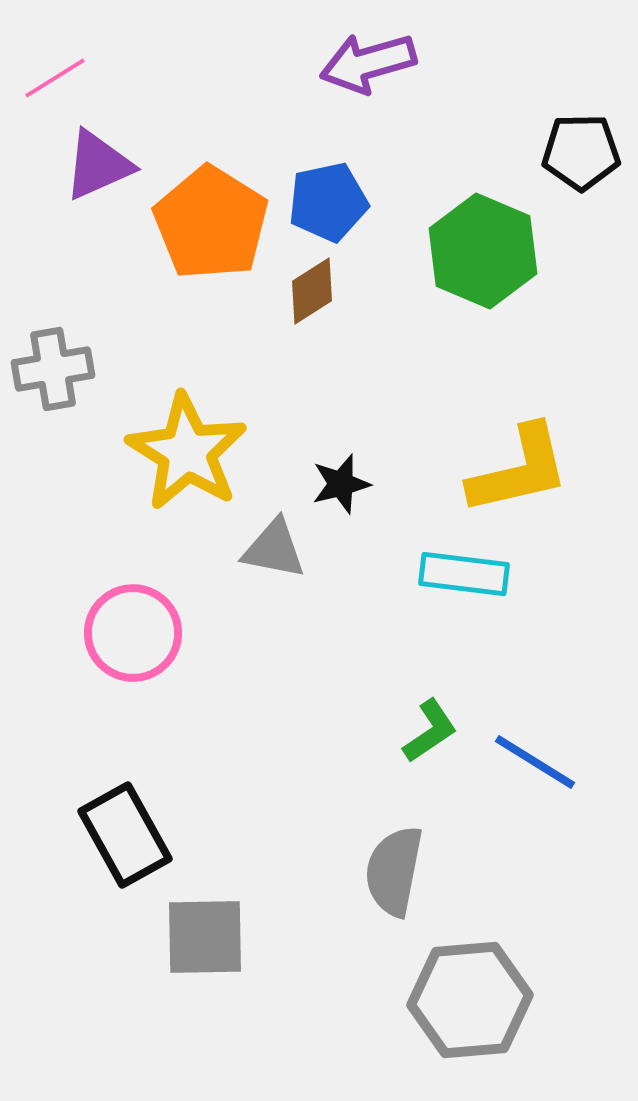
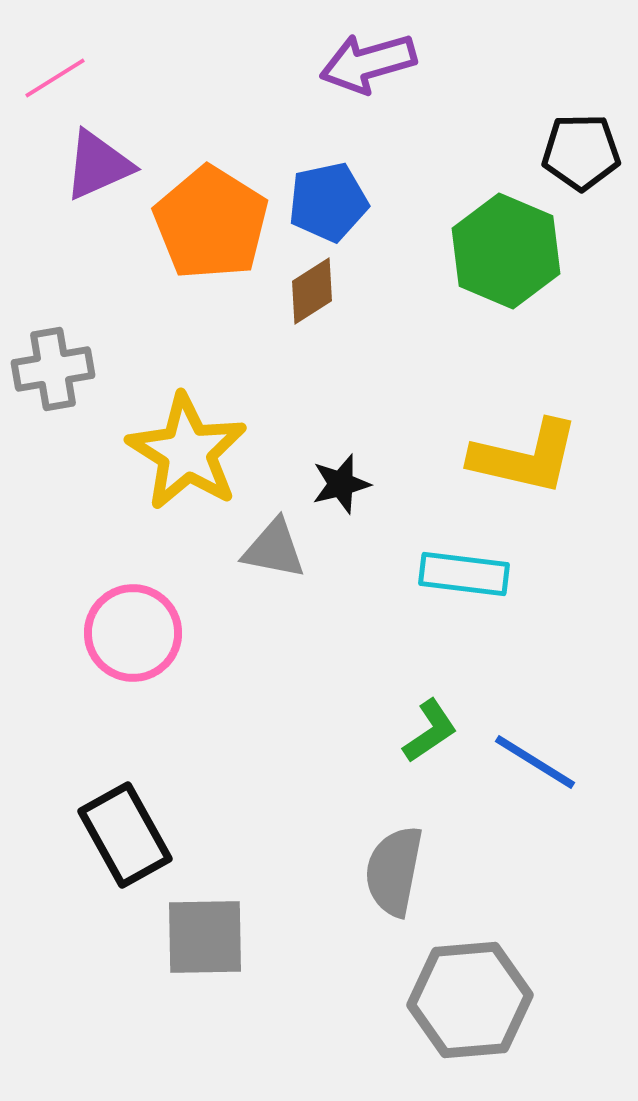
green hexagon: moved 23 px right
yellow L-shape: moved 6 px right, 13 px up; rotated 26 degrees clockwise
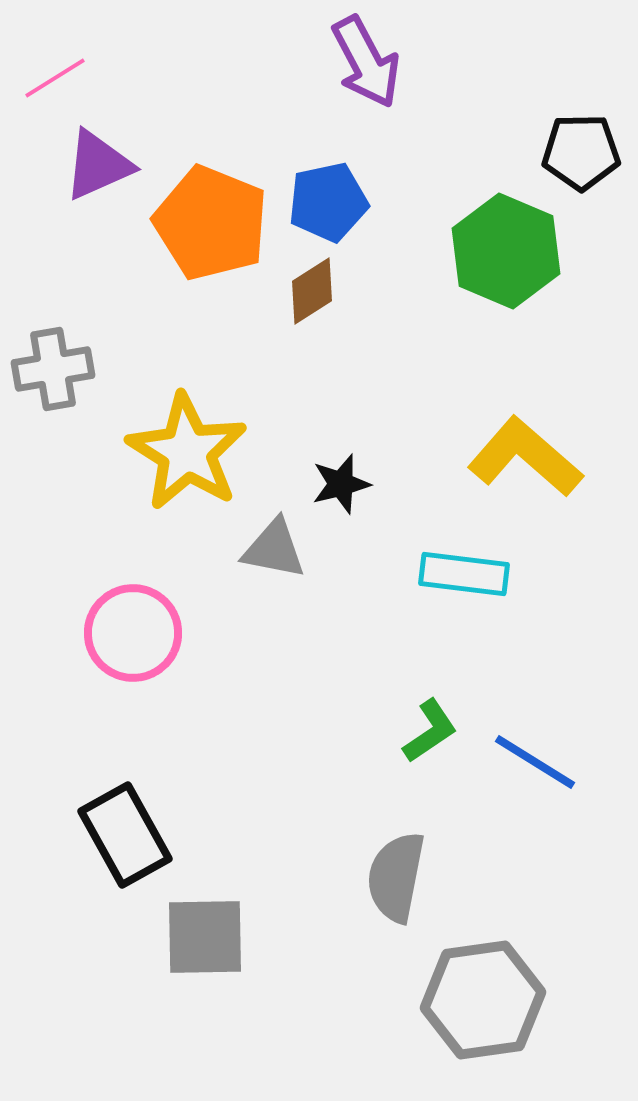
purple arrow: moved 2 px left, 1 px up; rotated 102 degrees counterclockwise
orange pentagon: rotated 10 degrees counterclockwise
yellow L-shape: rotated 152 degrees counterclockwise
gray semicircle: moved 2 px right, 6 px down
gray hexagon: moved 13 px right; rotated 3 degrees counterclockwise
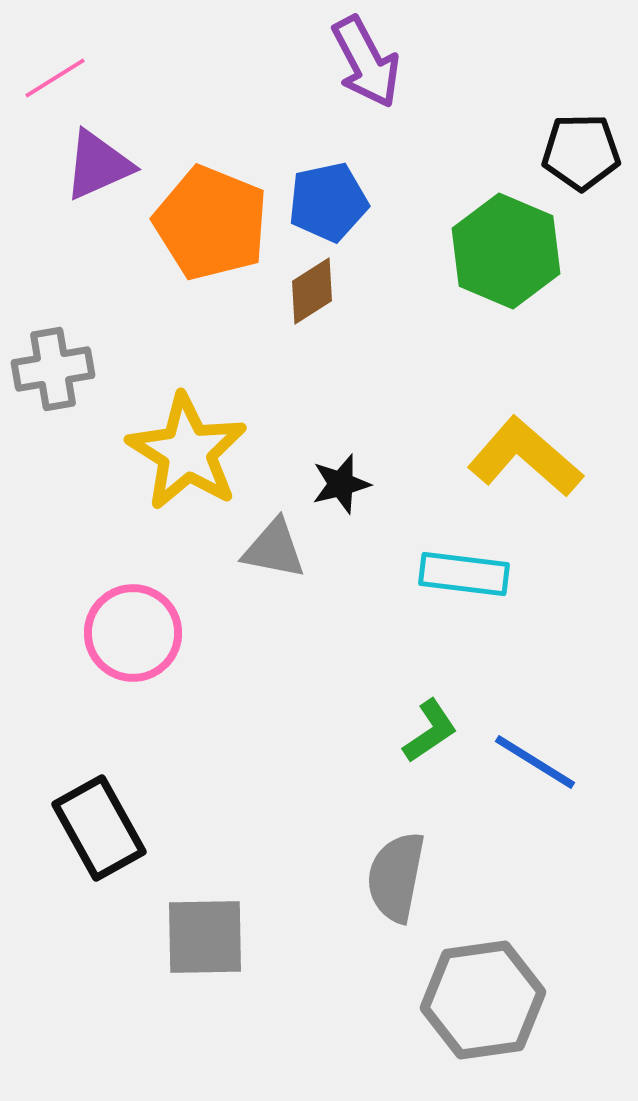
black rectangle: moved 26 px left, 7 px up
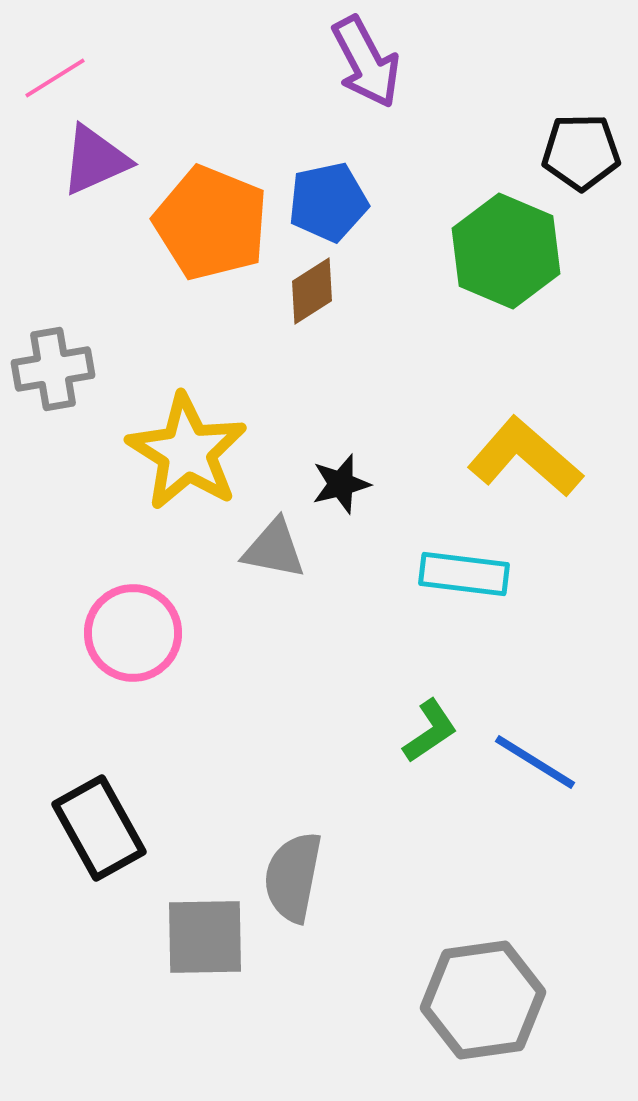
purple triangle: moved 3 px left, 5 px up
gray semicircle: moved 103 px left
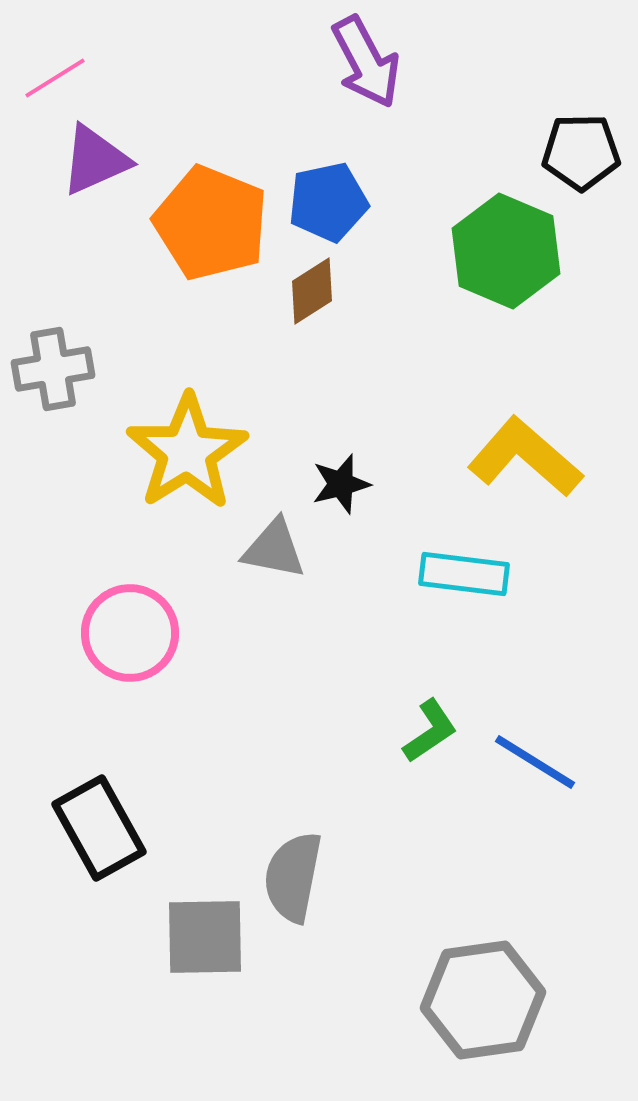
yellow star: rotated 8 degrees clockwise
pink circle: moved 3 px left
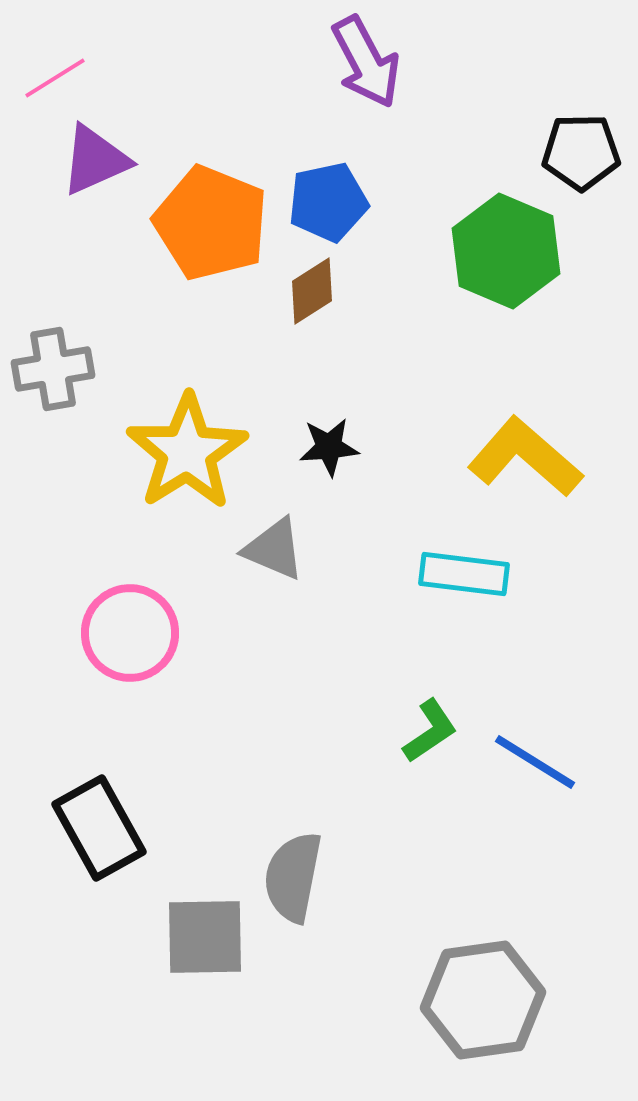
black star: moved 12 px left, 37 px up; rotated 10 degrees clockwise
gray triangle: rotated 12 degrees clockwise
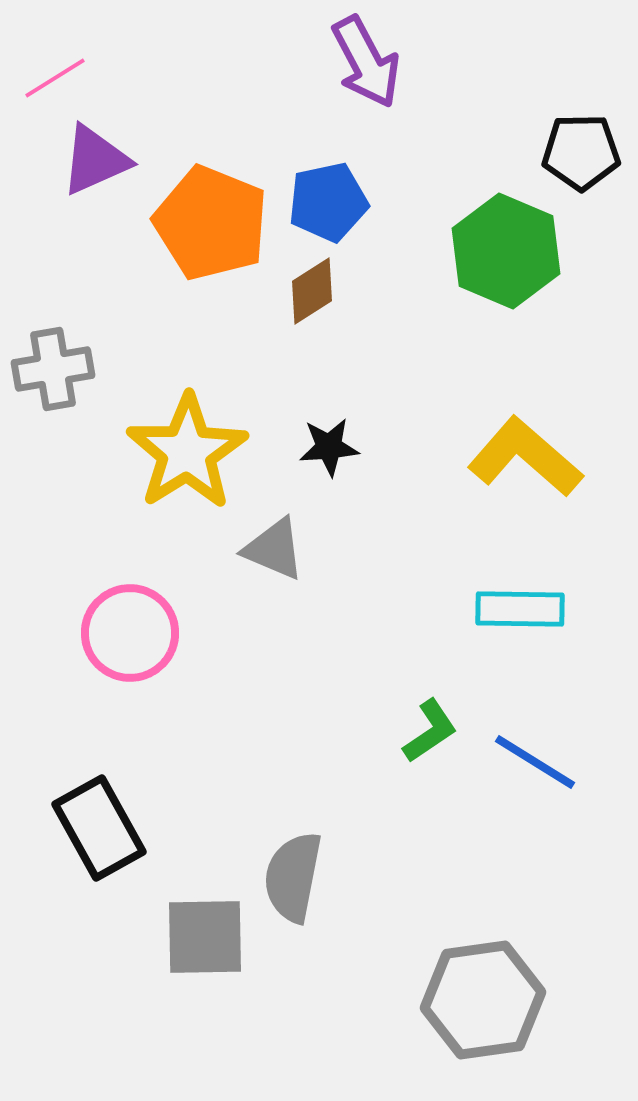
cyan rectangle: moved 56 px right, 35 px down; rotated 6 degrees counterclockwise
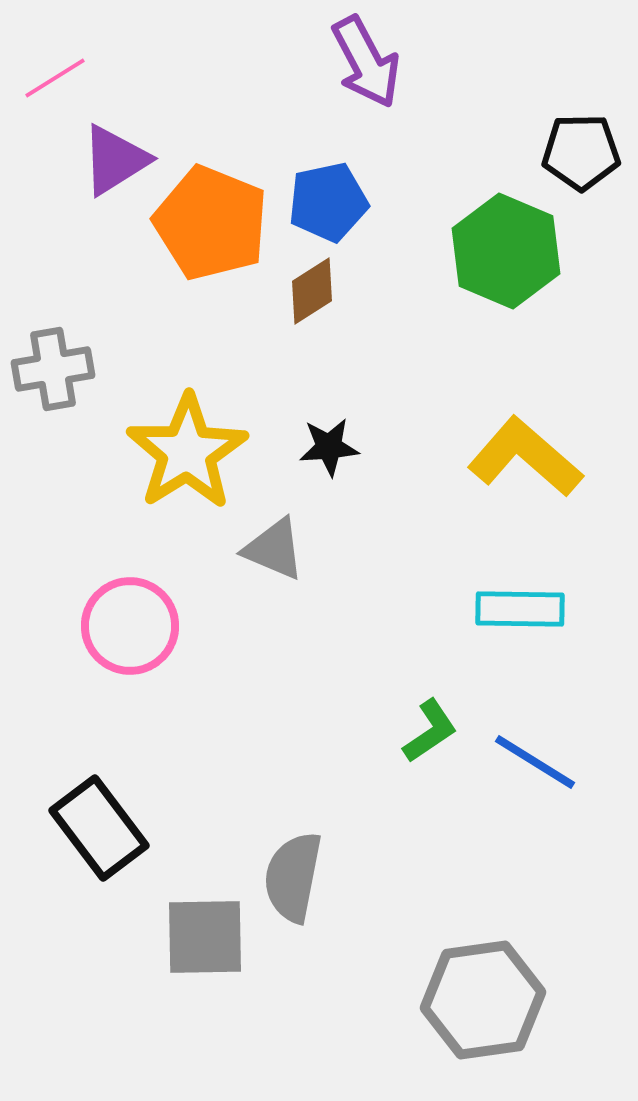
purple triangle: moved 20 px right; rotated 8 degrees counterclockwise
pink circle: moved 7 px up
black rectangle: rotated 8 degrees counterclockwise
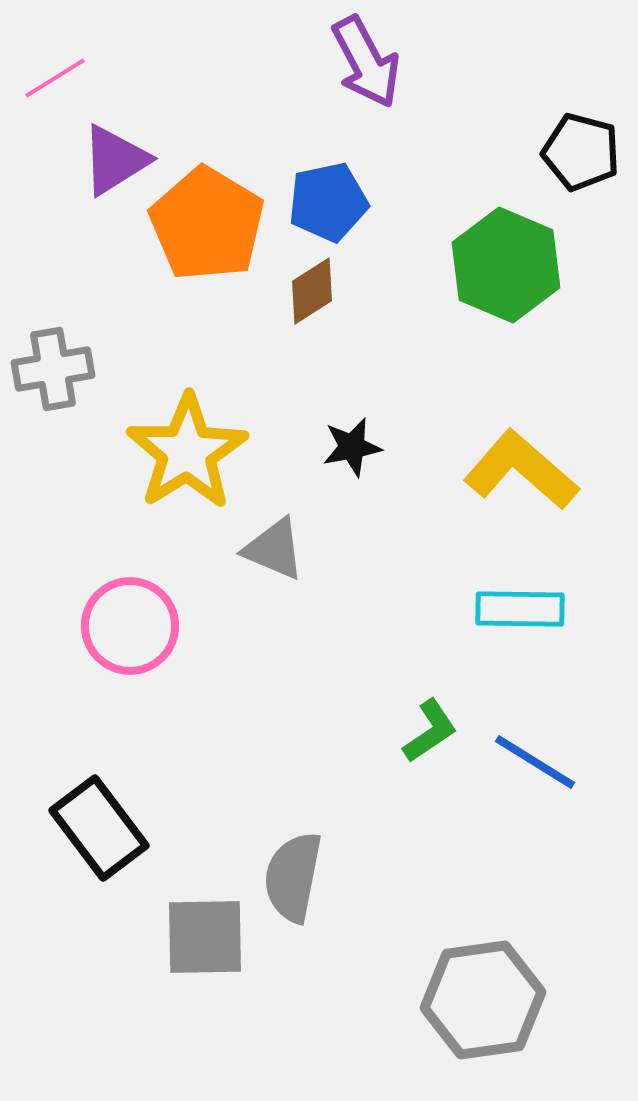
black pentagon: rotated 16 degrees clockwise
orange pentagon: moved 4 px left, 1 px down; rotated 9 degrees clockwise
green hexagon: moved 14 px down
black star: moved 23 px right; rotated 6 degrees counterclockwise
yellow L-shape: moved 4 px left, 13 px down
